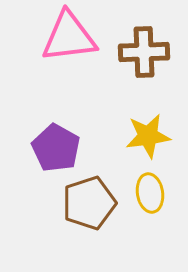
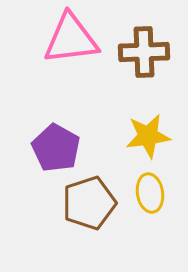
pink triangle: moved 2 px right, 2 px down
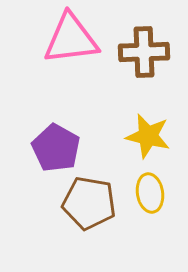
yellow star: rotated 21 degrees clockwise
brown pentagon: rotated 28 degrees clockwise
